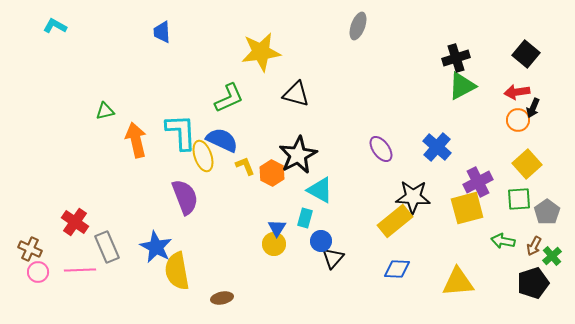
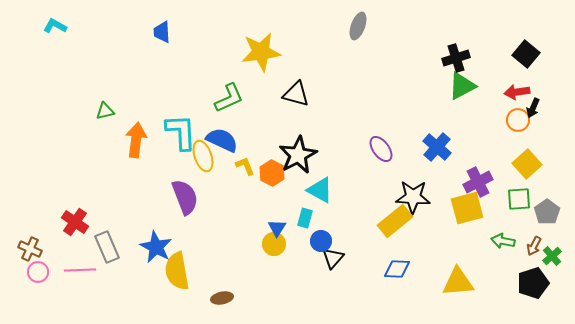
orange arrow at (136, 140): rotated 20 degrees clockwise
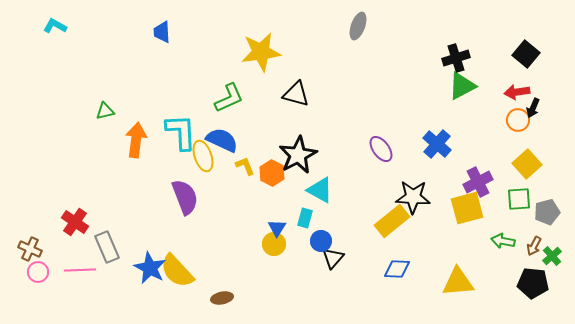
blue cross at (437, 147): moved 3 px up
gray pentagon at (547, 212): rotated 20 degrees clockwise
yellow rectangle at (395, 221): moved 3 px left
blue star at (156, 247): moved 6 px left, 21 px down
yellow semicircle at (177, 271): rotated 33 degrees counterclockwise
black pentagon at (533, 283): rotated 24 degrees clockwise
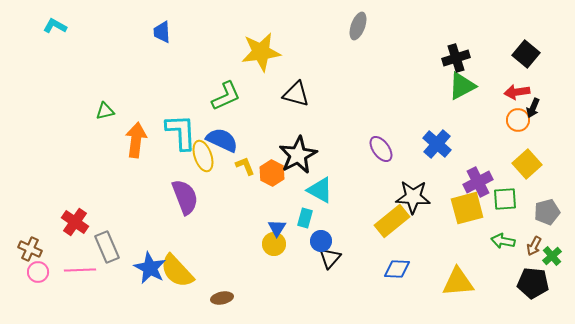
green L-shape at (229, 98): moved 3 px left, 2 px up
green square at (519, 199): moved 14 px left
black triangle at (333, 258): moved 3 px left
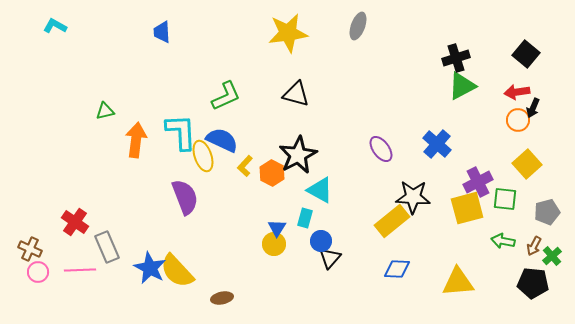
yellow star at (261, 52): moved 27 px right, 19 px up
yellow L-shape at (245, 166): rotated 115 degrees counterclockwise
green square at (505, 199): rotated 10 degrees clockwise
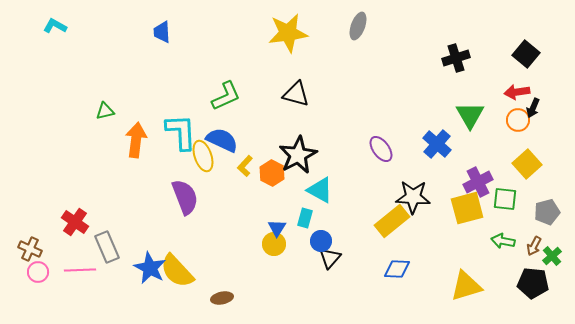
green triangle at (462, 86): moved 8 px right, 29 px down; rotated 32 degrees counterclockwise
yellow triangle at (458, 282): moved 8 px right, 4 px down; rotated 12 degrees counterclockwise
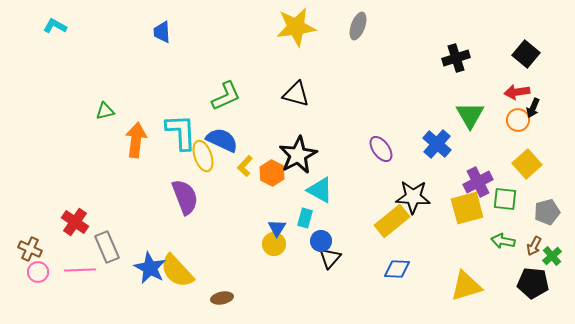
yellow star at (288, 33): moved 8 px right, 6 px up
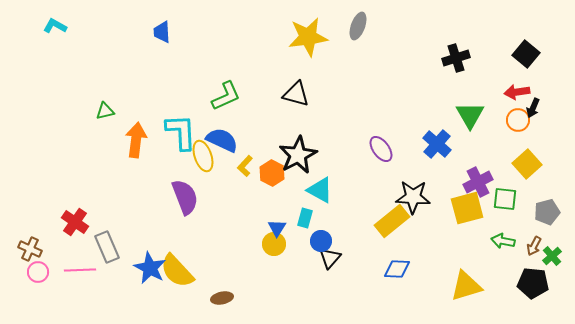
yellow star at (296, 27): moved 12 px right, 10 px down
